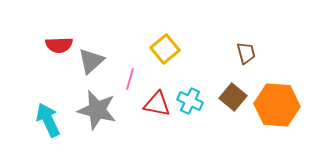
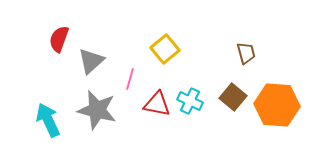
red semicircle: moved 6 px up; rotated 112 degrees clockwise
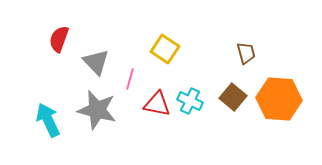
yellow square: rotated 16 degrees counterclockwise
gray triangle: moved 5 px right, 1 px down; rotated 32 degrees counterclockwise
orange hexagon: moved 2 px right, 6 px up
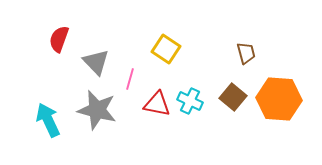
yellow square: moved 1 px right
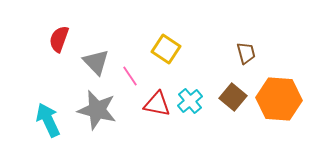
pink line: moved 3 px up; rotated 50 degrees counterclockwise
cyan cross: rotated 25 degrees clockwise
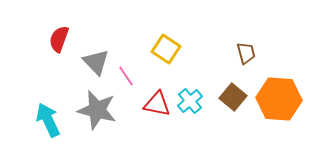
pink line: moved 4 px left
